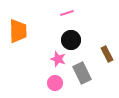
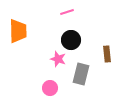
pink line: moved 1 px up
brown rectangle: rotated 21 degrees clockwise
gray rectangle: moved 1 px left, 1 px down; rotated 40 degrees clockwise
pink circle: moved 5 px left, 5 px down
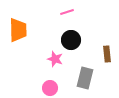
orange trapezoid: moved 1 px up
pink star: moved 3 px left
gray rectangle: moved 4 px right, 4 px down
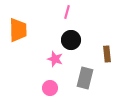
pink line: rotated 56 degrees counterclockwise
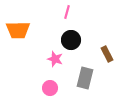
orange trapezoid: rotated 90 degrees clockwise
brown rectangle: rotated 21 degrees counterclockwise
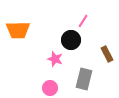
pink line: moved 16 px right, 9 px down; rotated 16 degrees clockwise
gray rectangle: moved 1 px left, 1 px down
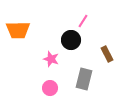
pink star: moved 4 px left
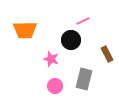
pink line: rotated 32 degrees clockwise
orange trapezoid: moved 7 px right
pink circle: moved 5 px right, 2 px up
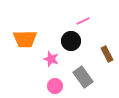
orange trapezoid: moved 9 px down
black circle: moved 1 px down
gray rectangle: moved 1 px left, 2 px up; rotated 50 degrees counterclockwise
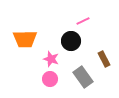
brown rectangle: moved 3 px left, 5 px down
pink circle: moved 5 px left, 7 px up
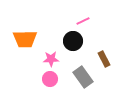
black circle: moved 2 px right
pink star: rotated 21 degrees counterclockwise
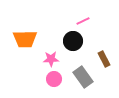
pink circle: moved 4 px right
